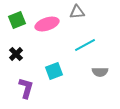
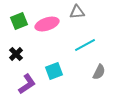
green square: moved 2 px right, 1 px down
gray semicircle: moved 1 px left; rotated 63 degrees counterclockwise
purple L-shape: moved 1 px right, 4 px up; rotated 40 degrees clockwise
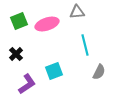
cyan line: rotated 75 degrees counterclockwise
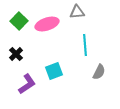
green square: rotated 24 degrees counterclockwise
cyan line: rotated 10 degrees clockwise
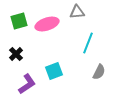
green square: rotated 30 degrees clockwise
cyan line: moved 3 px right, 2 px up; rotated 25 degrees clockwise
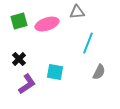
black cross: moved 3 px right, 5 px down
cyan square: moved 1 px right, 1 px down; rotated 30 degrees clockwise
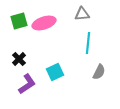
gray triangle: moved 5 px right, 2 px down
pink ellipse: moved 3 px left, 1 px up
cyan line: rotated 15 degrees counterclockwise
cyan square: rotated 36 degrees counterclockwise
